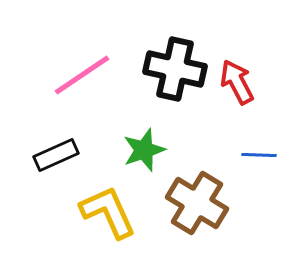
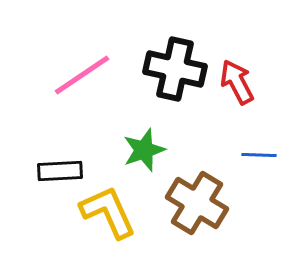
black rectangle: moved 4 px right, 16 px down; rotated 21 degrees clockwise
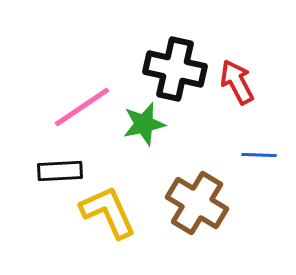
pink line: moved 32 px down
green star: moved 26 px up; rotated 6 degrees clockwise
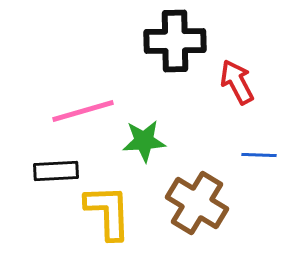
black cross: moved 28 px up; rotated 14 degrees counterclockwise
pink line: moved 1 px right, 4 px down; rotated 18 degrees clockwise
green star: moved 17 px down; rotated 9 degrees clockwise
black rectangle: moved 4 px left
yellow L-shape: rotated 22 degrees clockwise
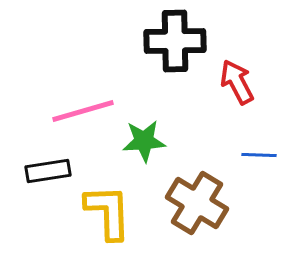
black rectangle: moved 8 px left; rotated 6 degrees counterclockwise
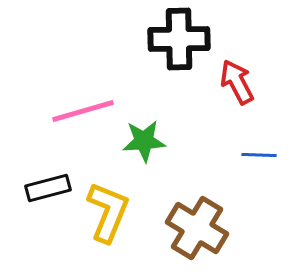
black cross: moved 4 px right, 2 px up
black rectangle: moved 17 px down; rotated 6 degrees counterclockwise
brown cross: moved 25 px down
yellow L-shape: rotated 24 degrees clockwise
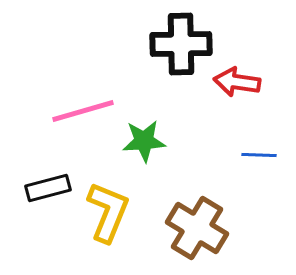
black cross: moved 2 px right, 5 px down
red arrow: rotated 54 degrees counterclockwise
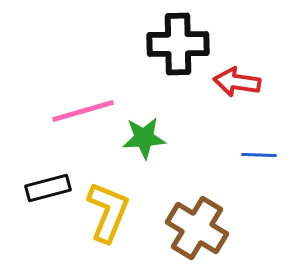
black cross: moved 3 px left
green star: moved 3 px up
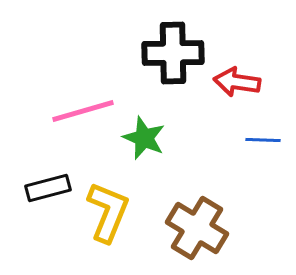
black cross: moved 5 px left, 9 px down
green star: rotated 27 degrees clockwise
blue line: moved 4 px right, 15 px up
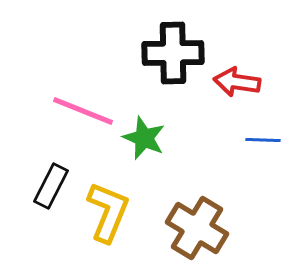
pink line: rotated 38 degrees clockwise
black rectangle: moved 3 px right, 2 px up; rotated 48 degrees counterclockwise
